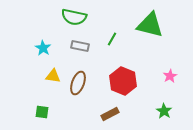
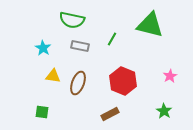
green semicircle: moved 2 px left, 3 px down
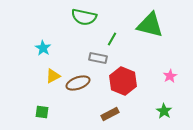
green semicircle: moved 12 px right, 3 px up
gray rectangle: moved 18 px right, 12 px down
yellow triangle: rotated 35 degrees counterclockwise
brown ellipse: rotated 50 degrees clockwise
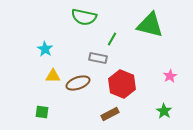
cyan star: moved 2 px right, 1 px down
yellow triangle: rotated 28 degrees clockwise
red hexagon: moved 1 px left, 3 px down
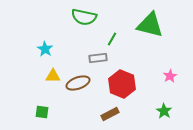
gray rectangle: rotated 18 degrees counterclockwise
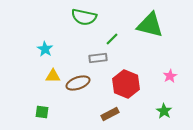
green line: rotated 16 degrees clockwise
red hexagon: moved 4 px right
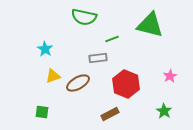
green line: rotated 24 degrees clockwise
yellow triangle: rotated 21 degrees counterclockwise
brown ellipse: rotated 10 degrees counterclockwise
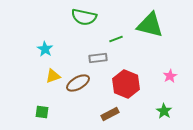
green line: moved 4 px right
